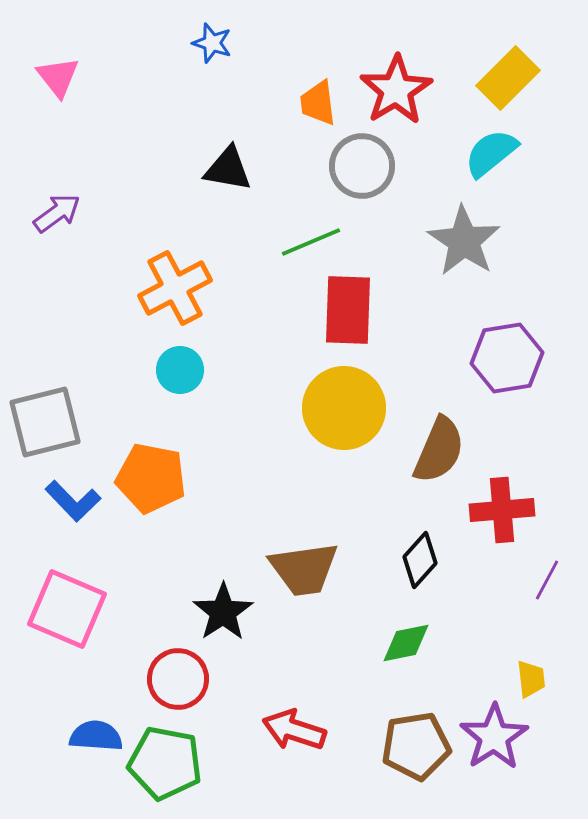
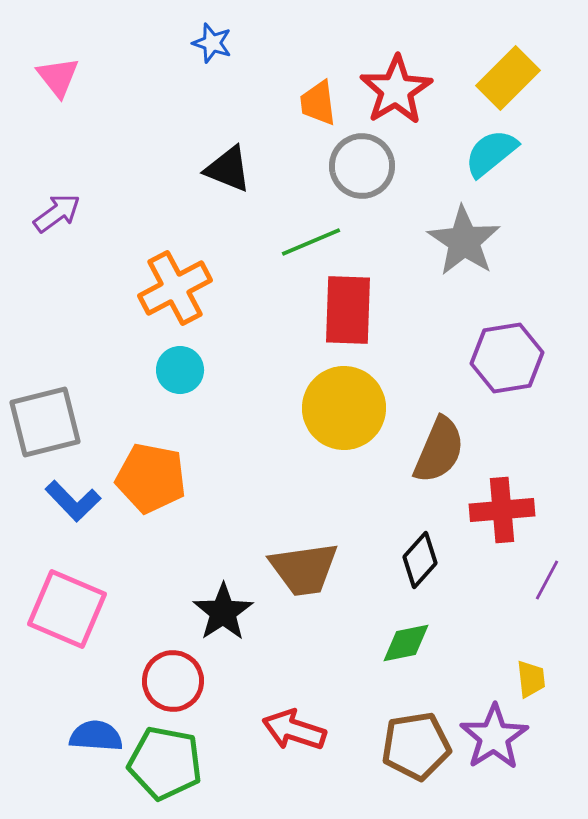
black triangle: rotated 12 degrees clockwise
red circle: moved 5 px left, 2 px down
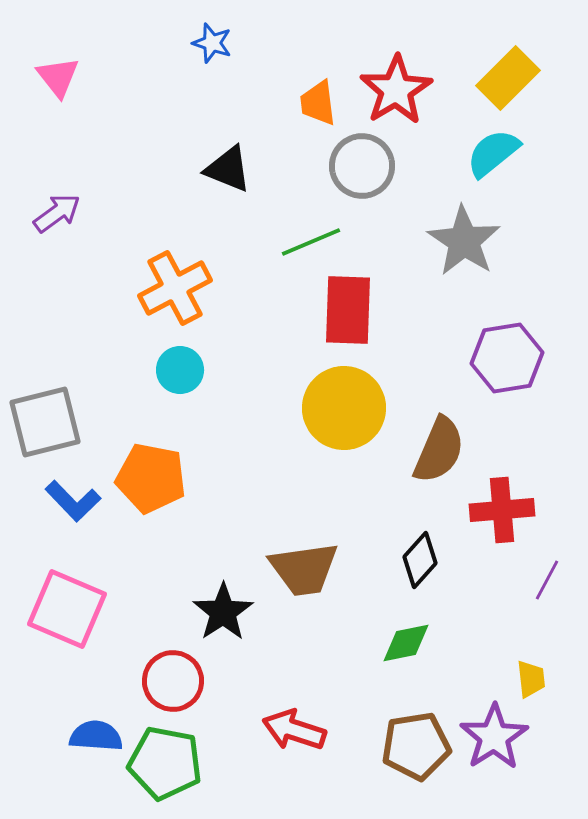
cyan semicircle: moved 2 px right
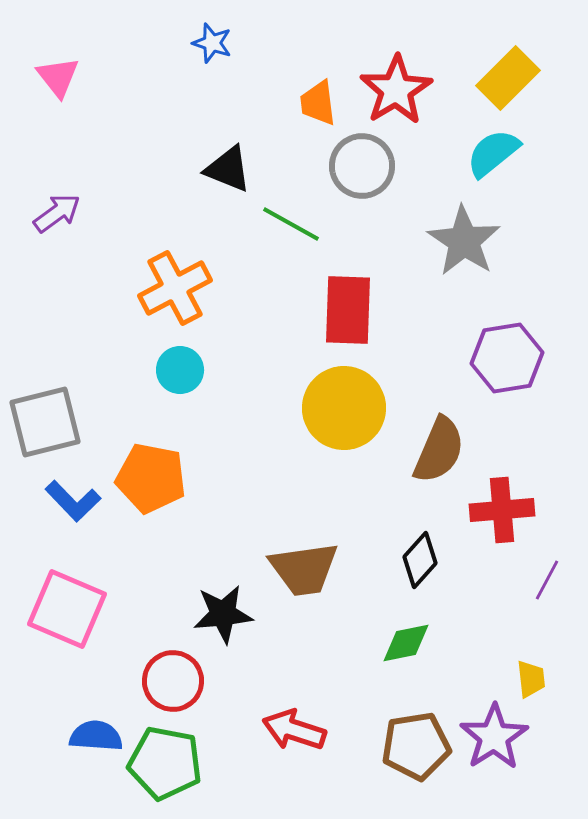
green line: moved 20 px left, 18 px up; rotated 52 degrees clockwise
black star: moved 2 px down; rotated 28 degrees clockwise
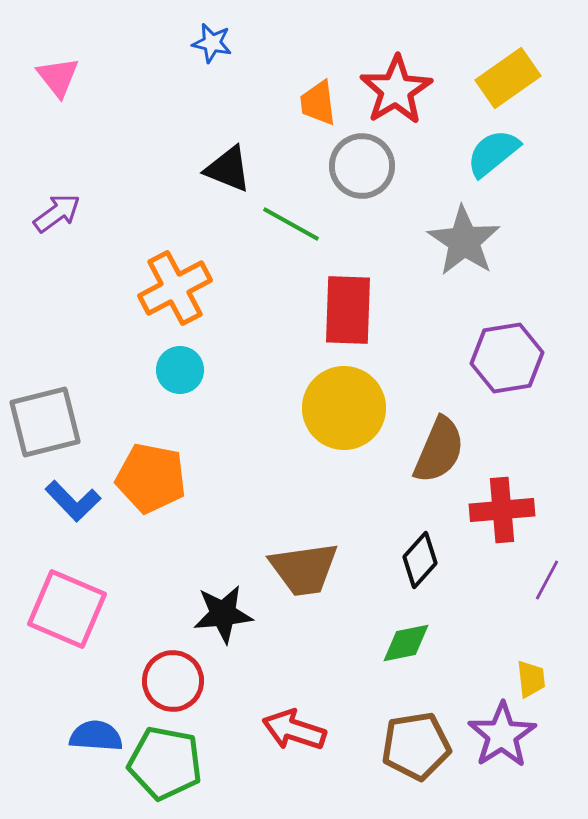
blue star: rotated 6 degrees counterclockwise
yellow rectangle: rotated 10 degrees clockwise
purple star: moved 8 px right, 2 px up
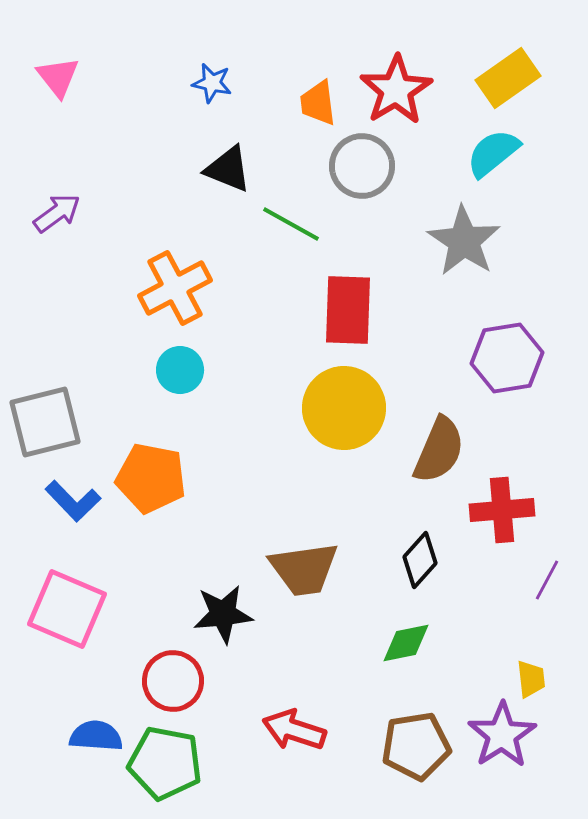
blue star: moved 40 px down
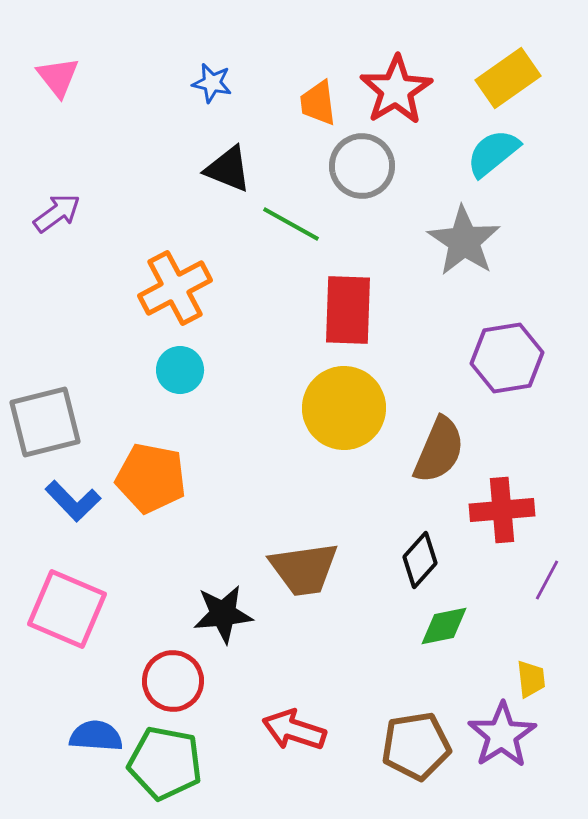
green diamond: moved 38 px right, 17 px up
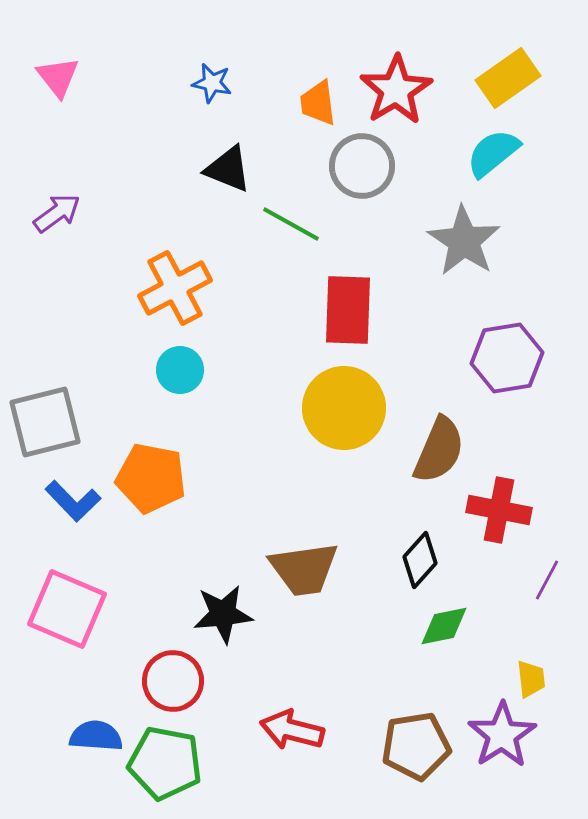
red cross: moved 3 px left; rotated 16 degrees clockwise
red arrow: moved 2 px left; rotated 4 degrees counterclockwise
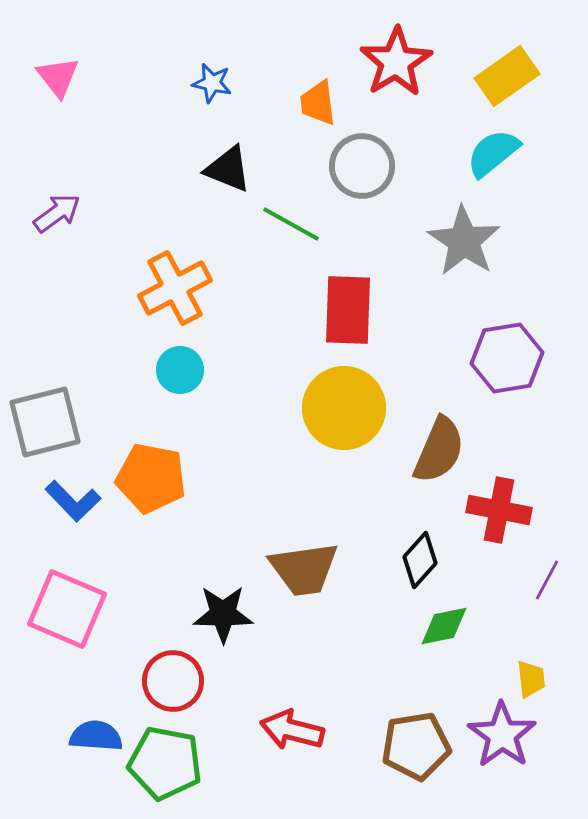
yellow rectangle: moved 1 px left, 2 px up
red star: moved 28 px up
black star: rotated 6 degrees clockwise
purple star: rotated 4 degrees counterclockwise
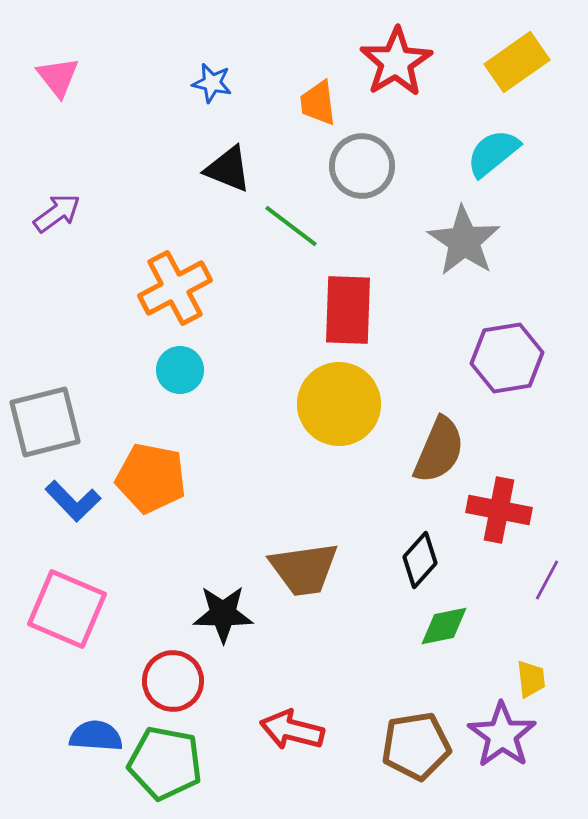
yellow rectangle: moved 10 px right, 14 px up
green line: moved 2 px down; rotated 8 degrees clockwise
yellow circle: moved 5 px left, 4 px up
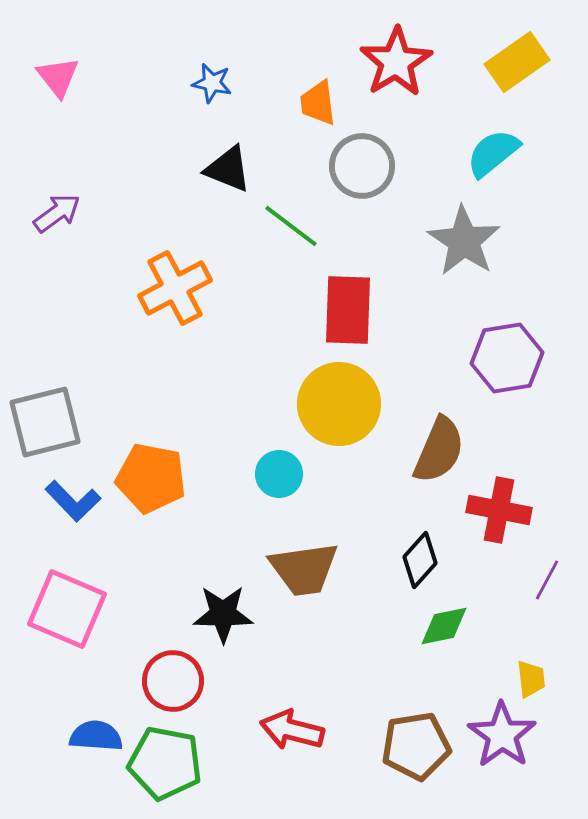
cyan circle: moved 99 px right, 104 px down
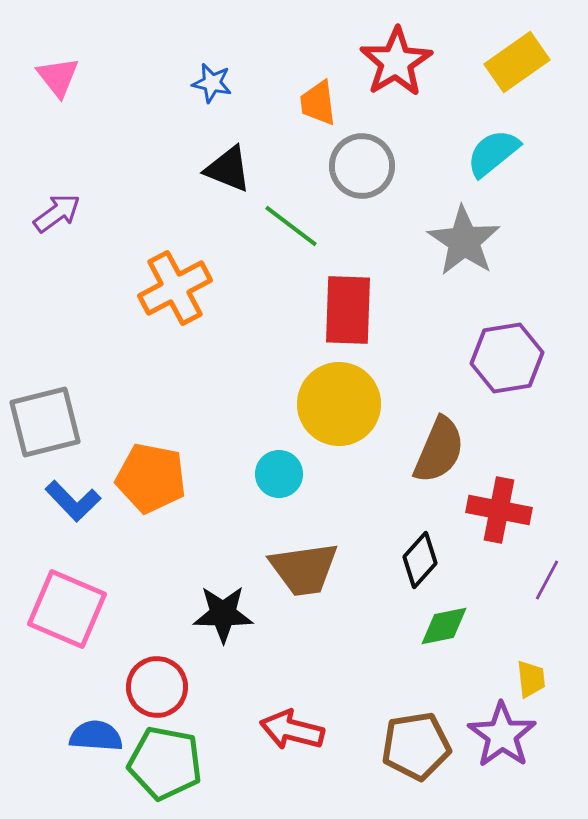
red circle: moved 16 px left, 6 px down
